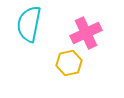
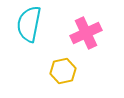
yellow hexagon: moved 6 px left, 8 px down
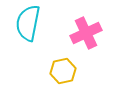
cyan semicircle: moved 1 px left, 1 px up
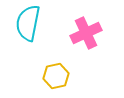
yellow hexagon: moved 7 px left, 5 px down
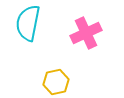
yellow hexagon: moved 6 px down
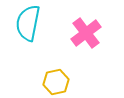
pink cross: rotated 12 degrees counterclockwise
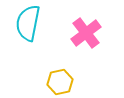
yellow hexagon: moved 4 px right
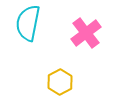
yellow hexagon: rotated 15 degrees counterclockwise
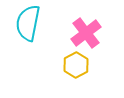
yellow hexagon: moved 16 px right, 17 px up
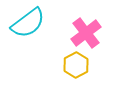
cyan semicircle: rotated 138 degrees counterclockwise
